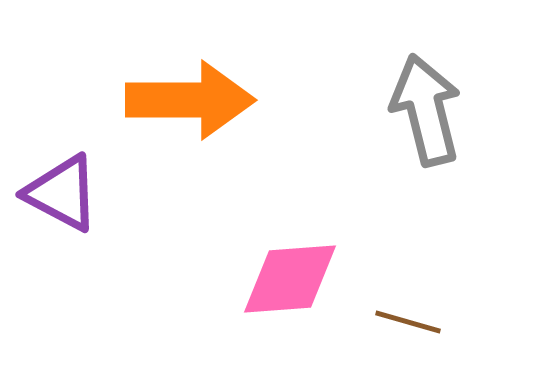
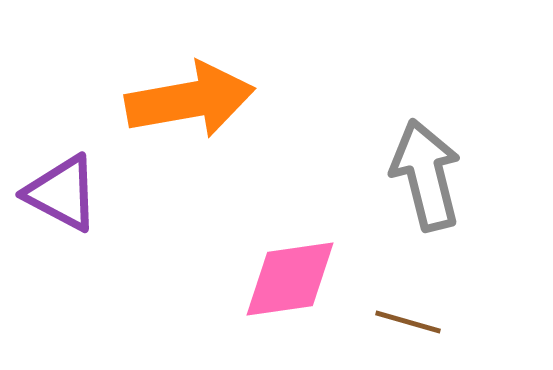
orange arrow: rotated 10 degrees counterclockwise
gray arrow: moved 65 px down
pink diamond: rotated 4 degrees counterclockwise
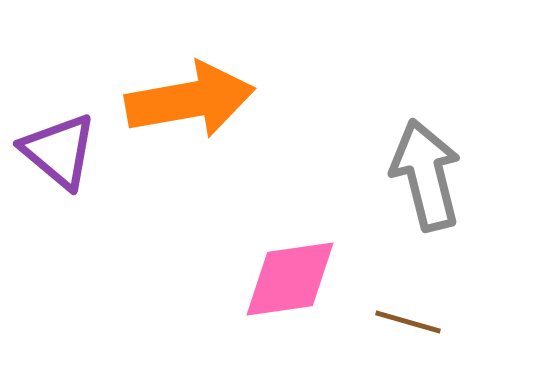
purple triangle: moved 3 px left, 42 px up; rotated 12 degrees clockwise
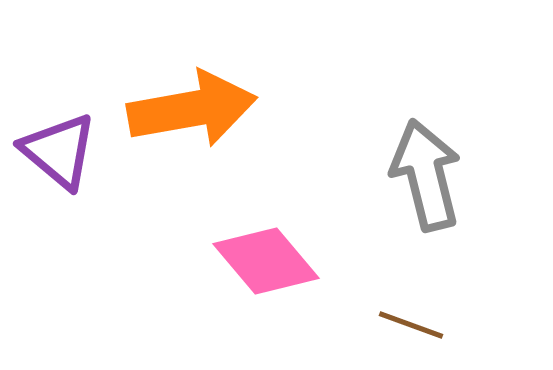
orange arrow: moved 2 px right, 9 px down
pink diamond: moved 24 px left, 18 px up; rotated 58 degrees clockwise
brown line: moved 3 px right, 3 px down; rotated 4 degrees clockwise
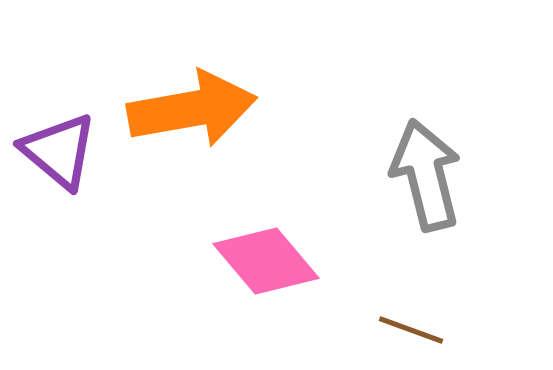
brown line: moved 5 px down
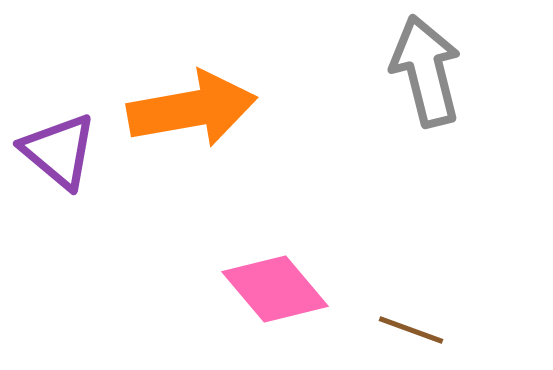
gray arrow: moved 104 px up
pink diamond: moved 9 px right, 28 px down
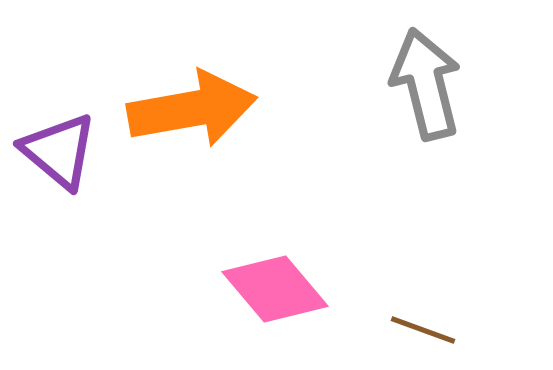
gray arrow: moved 13 px down
brown line: moved 12 px right
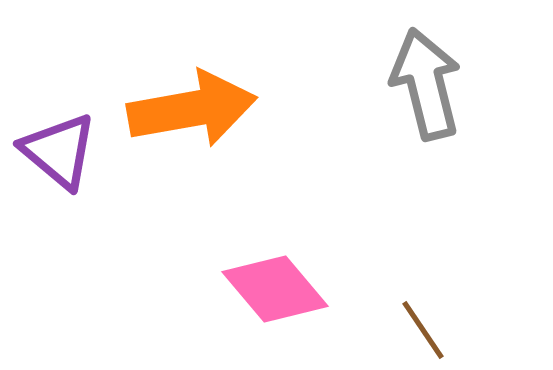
brown line: rotated 36 degrees clockwise
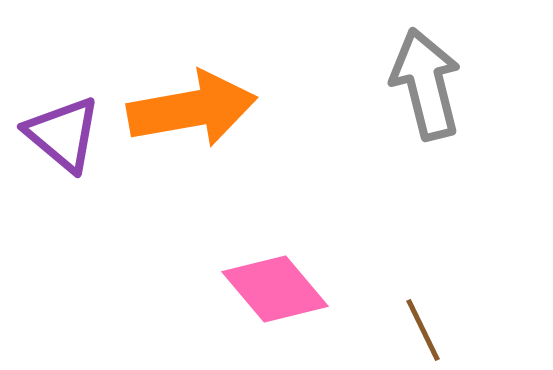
purple triangle: moved 4 px right, 17 px up
brown line: rotated 8 degrees clockwise
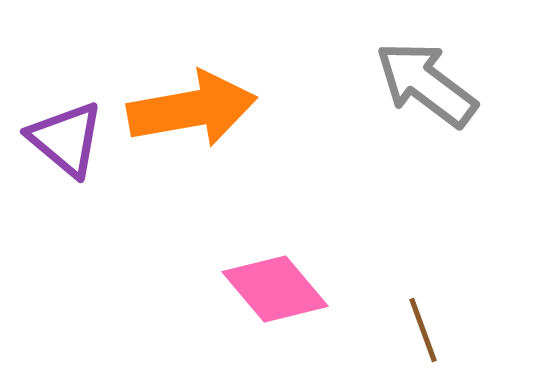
gray arrow: rotated 39 degrees counterclockwise
purple triangle: moved 3 px right, 5 px down
brown line: rotated 6 degrees clockwise
